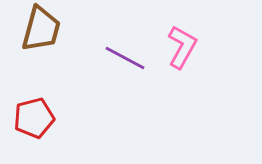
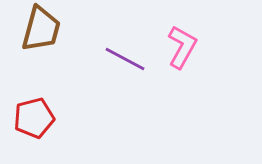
purple line: moved 1 px down
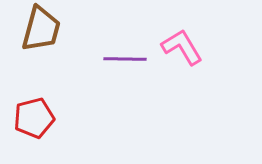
pink L-shape: rotated 60 degrees counterclockwise
purple line: rotated 27 degrees counterclockwise
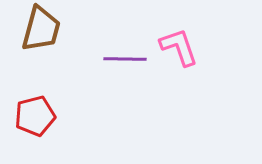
pink L-shape: moved 3 px left; rotated 12 degrees clockwise
red pentagon: moved 1 px right, 2 px up
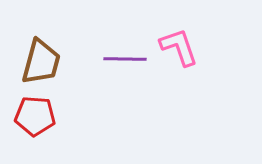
brown trapezoid: moved 33 px down
red pentagon: rotated 18 degrees clockwise
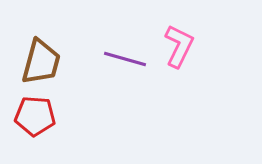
pink L-shape: moved 1 px up; rotated 45 degrees clockwise
purple line: rotated 15 degrees clockwise
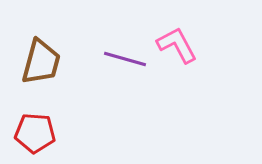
pink L-shape: moved 2 px left, 1 px up; rotated 54 degrees counterclockwise
red pentagon: moved 17 px down
